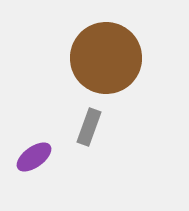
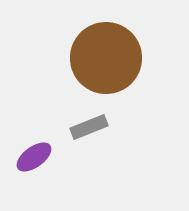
gray rectangle: rotated 48 degrees clockwise
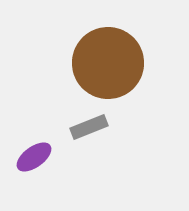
brown circle: moved 2 px right, 5 px down
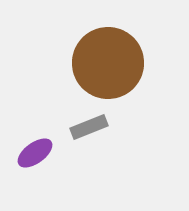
purple ellipse: moved 1 px right, 4 px up
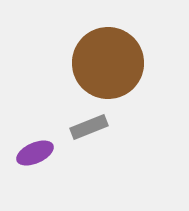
purple ellipse: rotated 12 degrees clockwise
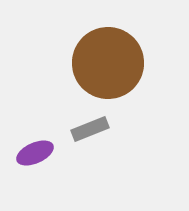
gray rectangle: moved 1 px right, 2 px down
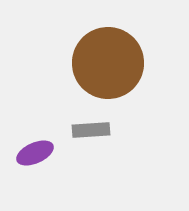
gray rectangle: moved 1 px right, 1 px down; rotated 18 degrees clockwise
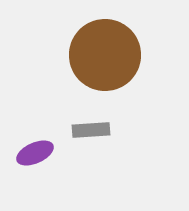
brown circle: moved 3 px left, 8 px up
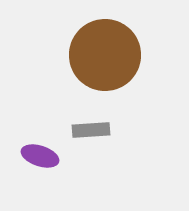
purple ellipse: moved 5 px right, 3 px down; rotated 42 degrees clockwise
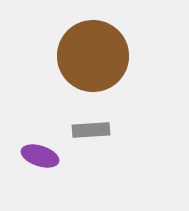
brown circle: moved 12 px left, 1 px down
